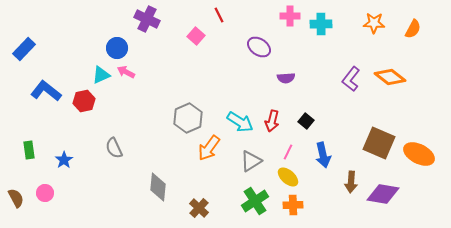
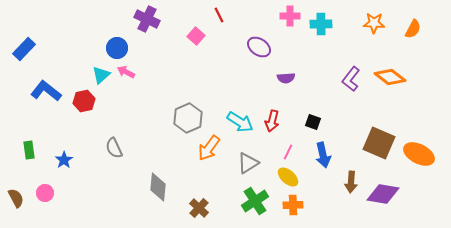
cyan triangle: rotated 18 degrees counterclockwise
black square: moved 7 px right, 1 px down; rotated 21 degrees counterclockwise
gray triangle: moved 3 px left, 2 px down
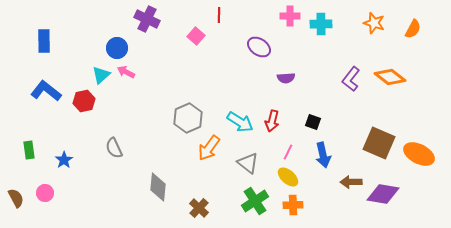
red line: rotated 28 degrees clockwise
orange star: rotated 15 degrees clockwise
blue rectangle: moved 20 px right, 8 px up; rotated 45 degrees counterclockwise
gray triangle: rotated 50 degrees counterclockwise
brown arrow: rotated 85 degrees clockwise
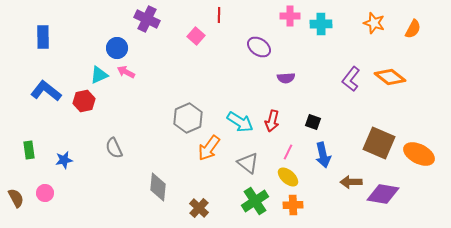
blue rectangle: moved 1 px left, 4 px up
cyan triangle: moved 2 px left; rotated 18 degrees clockwise
blue star: rotated 24 degrees clockwise
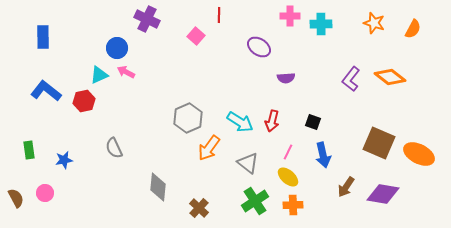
brown arrow: moved 5 px left, 5 px down; rotated 55 degrees counterclockwise
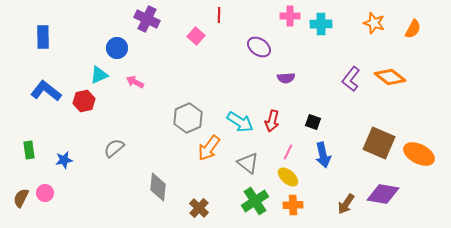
pink arrow: moved 9 px right, 10 px down
gray semicircle: rotated 75 degrees clockwise
brown arrow: moved 17 px down
brown semicircle: moved 5 px right; rotated 126 degrees counterclockwise
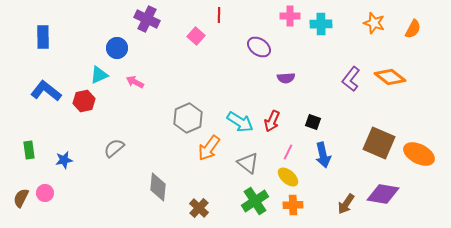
red arrow: rotated 10 degrees clockwise
